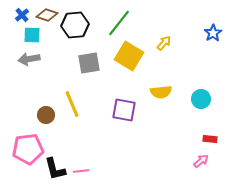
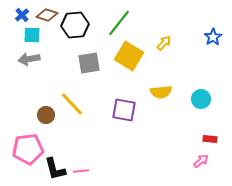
blue star: moved 4 px down
yellow line: rotated 20 degrees counterclockwise
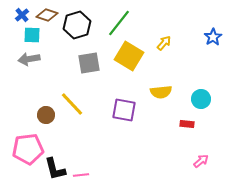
black hexagon: moved 2 px right; rotated 12 degrees counterclockwise
red rectangle: moved 23 px left, 15 px up
pink line: moved 4 px down
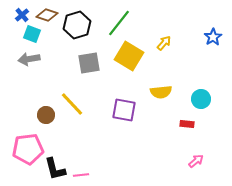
cyan square: moved 1 px up; rotated 18 degrees clockwise
pink arrow: moved 5 px left
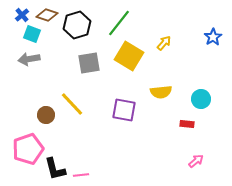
pink pentagon: rotated 12 degrees counterclockwise
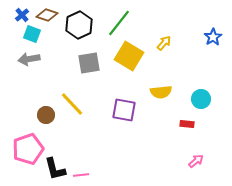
black hexagon: moved 2 px right; rotated 8 degrees counterclockwise
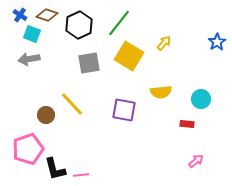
blue cross: moved 2 px left; rotated 16 degrees counterclockwise
blue star: moved 4 px right, 5 px down
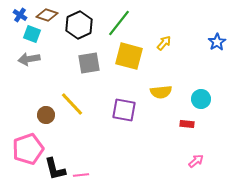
yellow square: rotated 16 degrees counterclockwise
